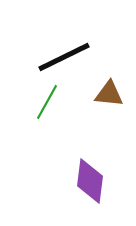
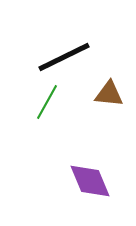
purple diamond: rotated 30 degrees counterclockwise
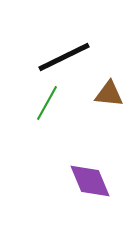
green line: moved 1 px down
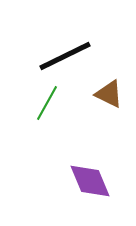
black line: moved 1 px right, 1 px up
brown triangle: rotated 20 degrees clockwise
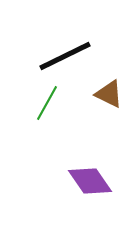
purple diamond: rotated 12 degrees counterclockwise
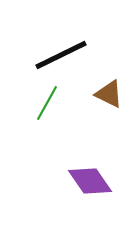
black line: moved 4 px left, 1 px up
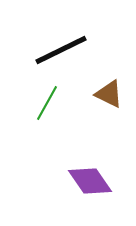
black line: moved 5 px up
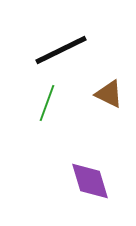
green line: rotated 9 degrees counterclockwise
purple diamond: rotated 18 degrees clockwise
